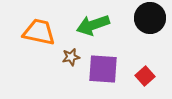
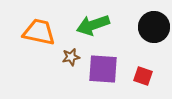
black circle: moved 4 px right, 9 px down
red square: moved 2 px left; rotated 30 degrees counterclockwise
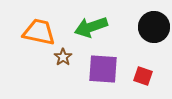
green arrow: moved 2 px left, 2 px down
brown star: moved 8 px left; rotated 24 degrees counterclockwise
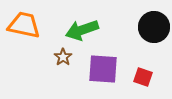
green arrow: moved 9 px left, 3 px down
orange trapezoid: moved 15 px left, 7 px up
red square: moved 1 px down
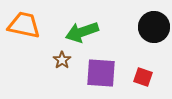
green arrow: moved 2 px down
brown star: moved 1 px left, 3 px down
purple square: moved 2 px left, 4 px down
